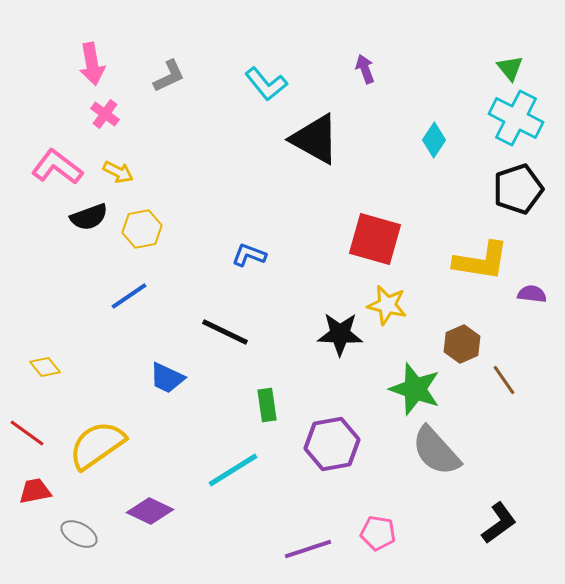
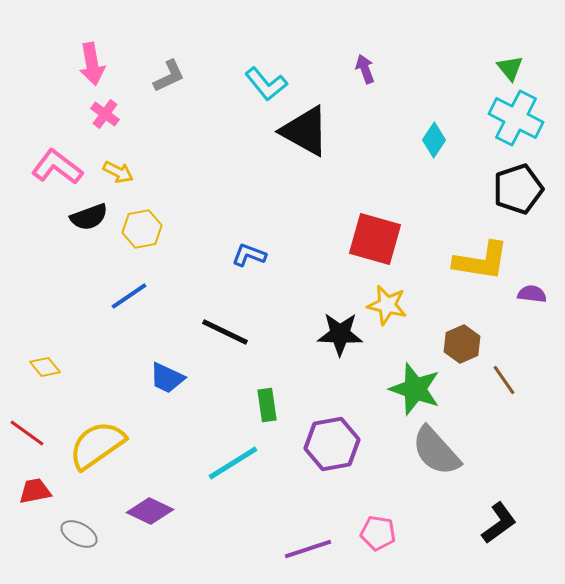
black triangle: moved 10 px left, 8 px up
cyan line: moved 7 px up
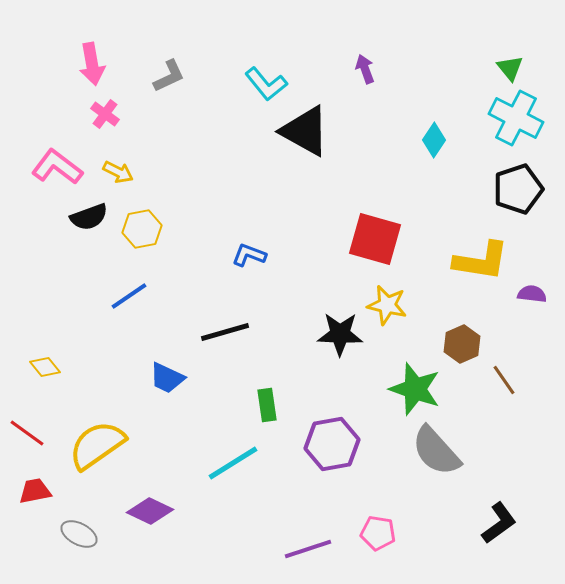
black line: rotated 42 degrees counterclockwise
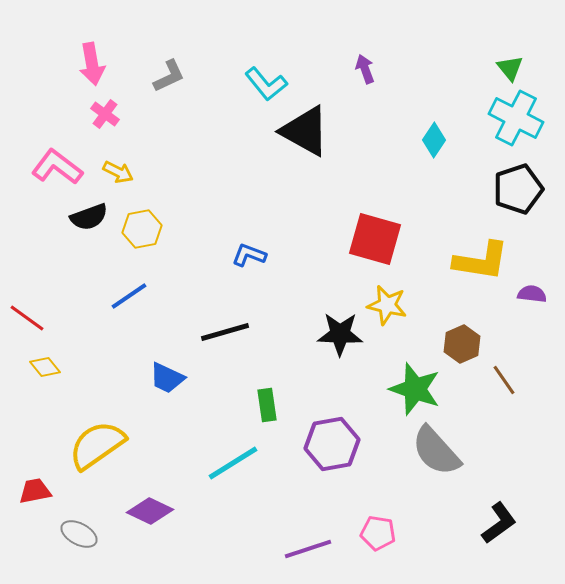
red line: moved 115 px up
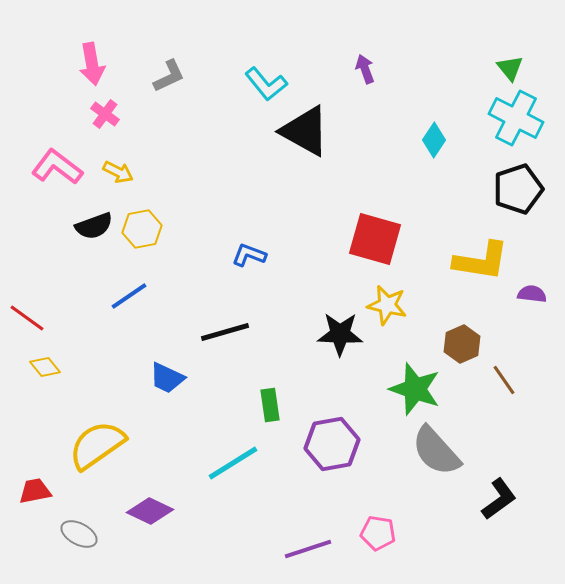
black semicircle: moved 5 px right, 9 px down
green rectangle: moved 3 px right
black L-shape: moved 24 px up
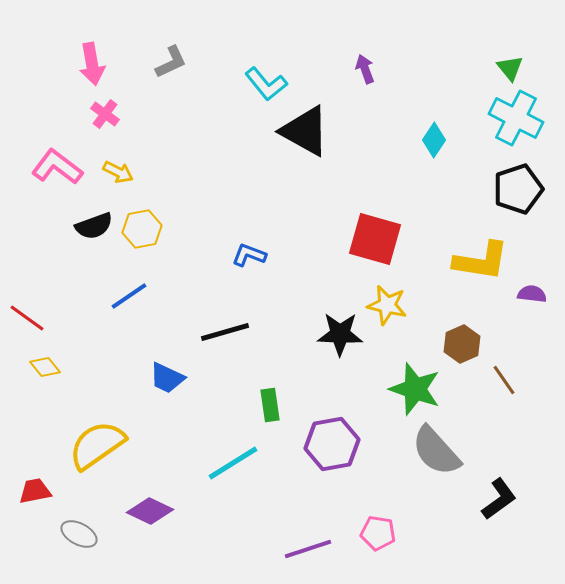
gray L-shape: moved 2 px right, 14 px up
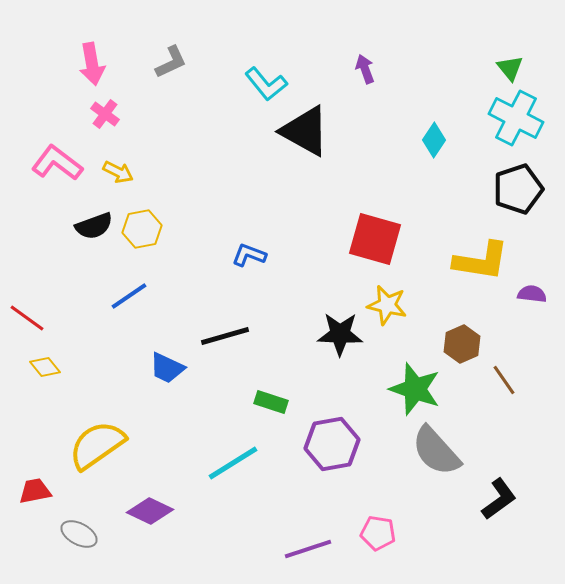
pink L-shape: moved 4 px up
black line: moved 4 px down
blue trapezoid: moved 10 px up
green rectangle: moved 1 px right, 3 px up; rotated 64 degrees counterclockwise
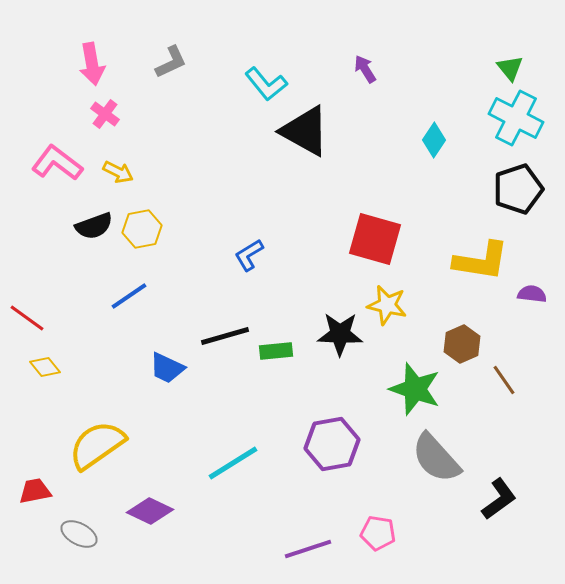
purple arrow: rotated 12 degrees counterclockwise
blue L-shape: rotated 52 degrees counterclockwise
green rectangle: moved 5 px right, 51 px up; rotated 24 degrees counterclockwise
gray semicircle: moved 7 px down
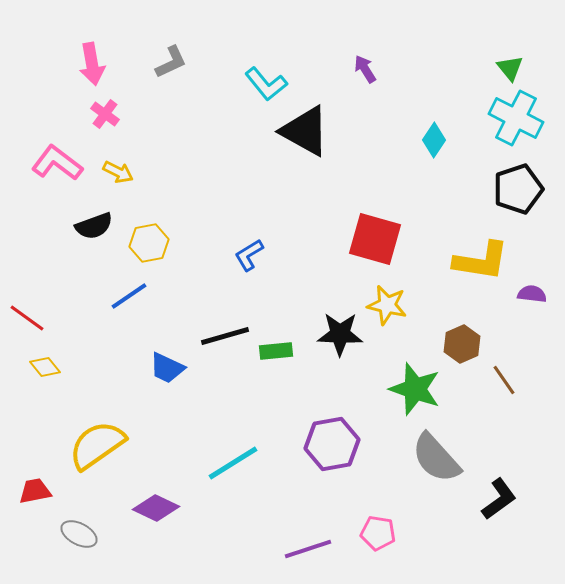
yellow hexagon: moved 7 px right, 14 px down
purple diamond: moved 6 px right, 3 px up
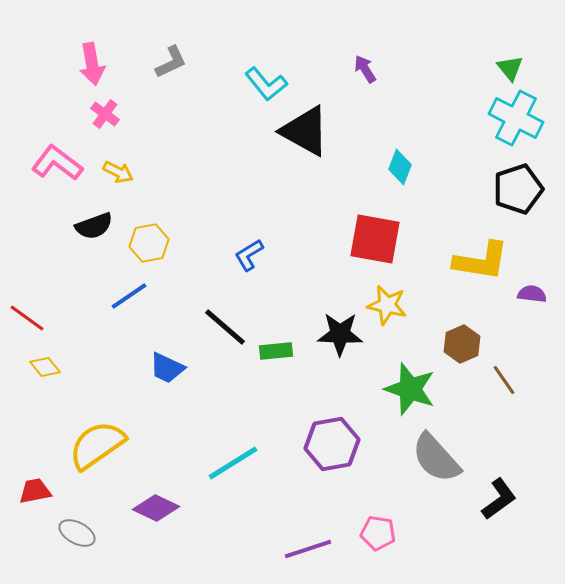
cyan diamond: moved 34 px left, 27 px down; rotated 12 degrees counterclockwise
red square: rotated 6 degrees counterclockwise
black line: moved 9 px up; rotated 57 degrees clockwise
green star: moved 5 px left
gray ellipse: moved 2 px left, 1 px up
